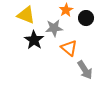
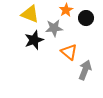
yellow triangle: moved 4 px right, 1 px up
black star: rotated 18 degrees clockwise
orange triangle: moved 4 px down
gray arrow: rotated 126 degrees counterclockwise
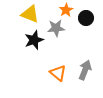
gray star: moved 2 px right
orange triangle: moved 11 px left, 21 px down
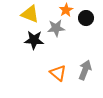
black star: rotated 24 degrees clockwise
